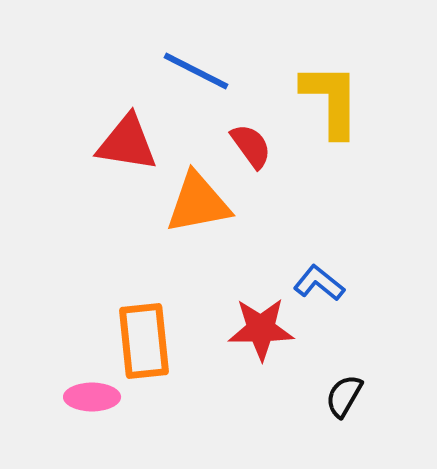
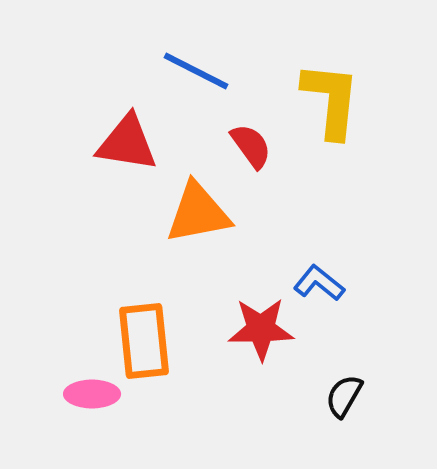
yellow L-shape: rotated 6 degrees clockwise
orange triangle: moved 10 px down
pink ellipse: moved 3 px up
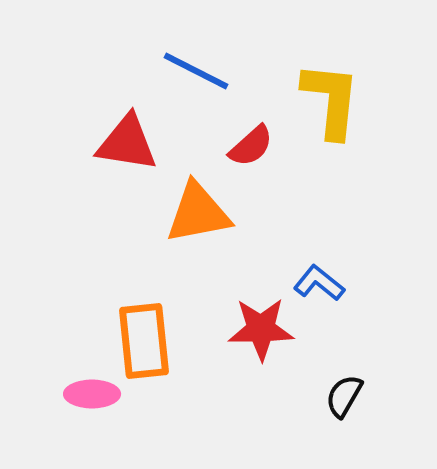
red semicircle: rotated 84 degrees clockwise
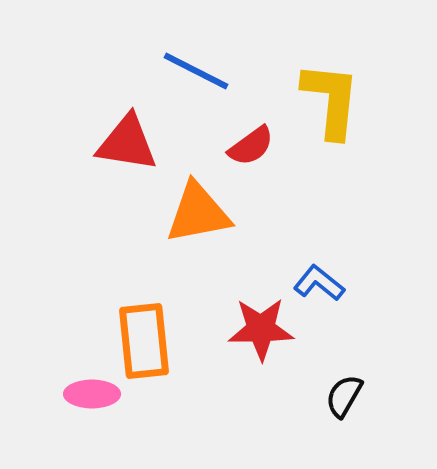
red semicircle: rotated 6 degrees clockwise
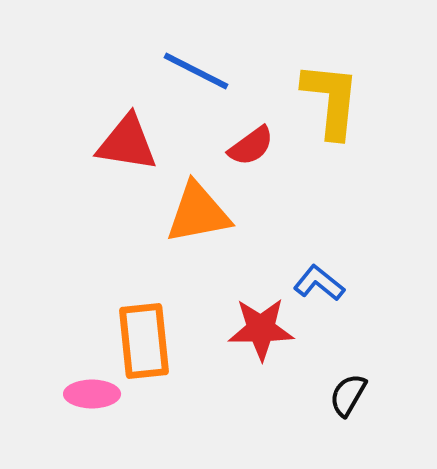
black semicircle: moved 4 px right, 1 px up
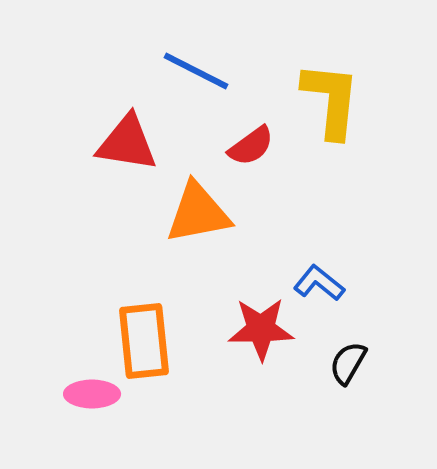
black semicircle: moved 32 px up
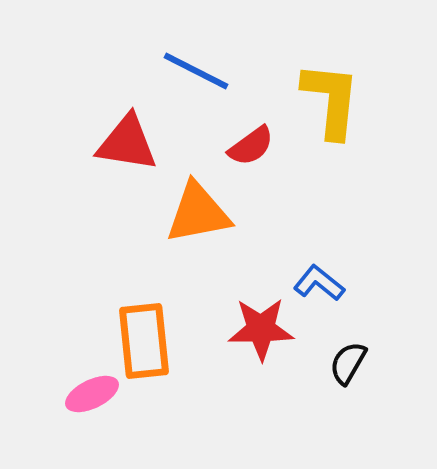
pink ellipse: rotated 26 degrees counterclockwise
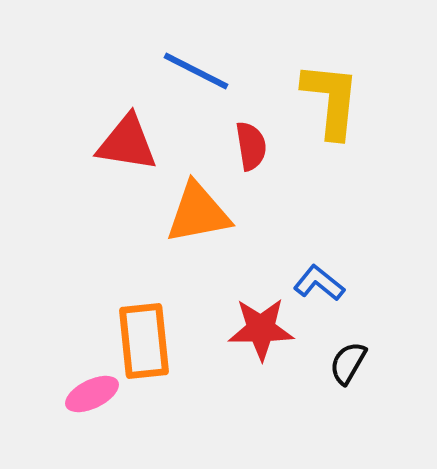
red semicircle: rotated 63 degrees counterclockwise
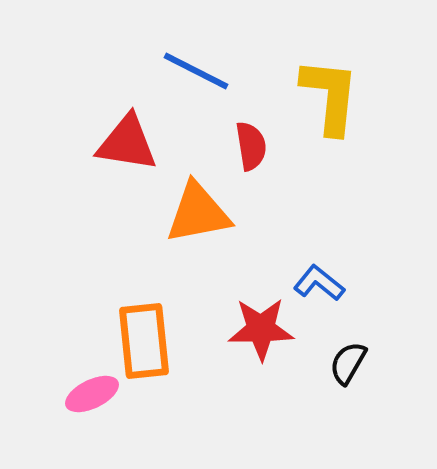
yellow L-shape: moved 1 px left, 4 px up
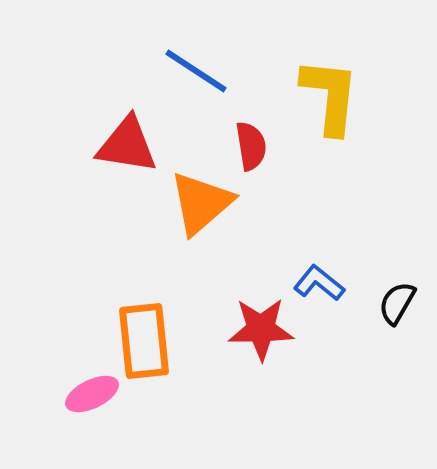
blue line: rotated 6 degrees clockwise
red triangle: moved 2 px down
orange triangle: moved 3 px right, 10 px up; rotated 30 degrees counterclockwise
black semicircle: moved 49 px right, 60 px up
